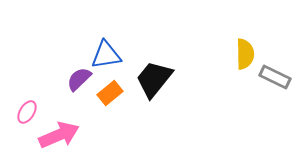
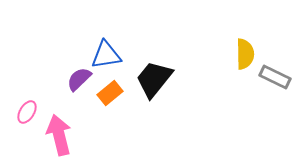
pink arrow: rotated 81 degrees counterclockwise
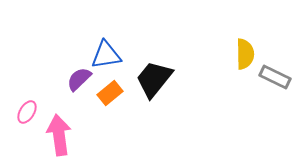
pink arrow: rotated 6 degrees clockwise
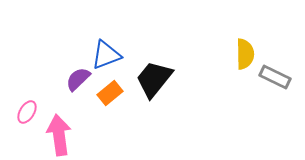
blue triangle: rotated 12 degrees counterclockwise
purple semicircle: moved 1 px left
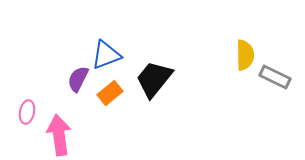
yellow semicircle: moved 1 px down
purple semicircle: rotated 20 degrees counterclockwise
pink ellipse: rotated 20 degrees counterclockwise
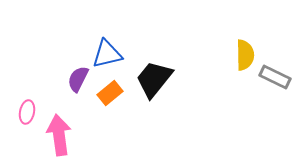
blue triangle: moved 1 px right, 1 px up; rotated 8 degrees clockwise
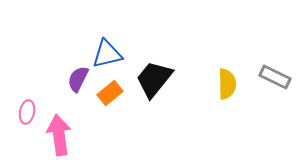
yellow semicircle: moved 18 px left, 29 px down
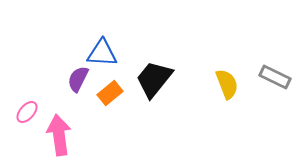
blue triangle: moved 5 px left, 1 px up; rotated 16 degrees clockwise
yellow semicircle: rotated 20 degrees counterclockwise
pink ellipse: rotated 30 degrees clockwise
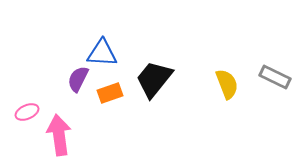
orange rectangle: rotated 20 degrees clockwise
pink ellipse: rotated 25 degrees clockwise
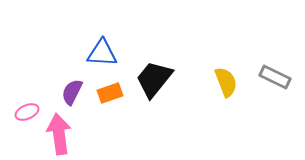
purple semicircle: moved 6 px left, 13 px down
yellow semicircle: moved 1 px left, 2 px up
pink arrow: moved 1 px up
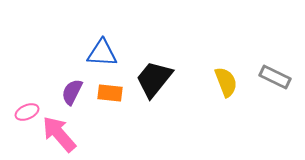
orange rectangle: rotated 25 degrees clockwise
pink arrow: rotated 33 degrees counterclockwise
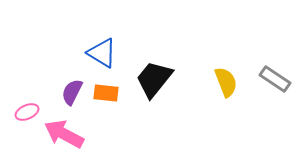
blue triangle: rotated 28 degrees clockwise
gray rectangle: moved 2 px down; rotated 8 degrees clockwise
orange rectangle: moved 4 px left
pink arrow: moved 5 px right; rotated 21 degrees counterclockwise
